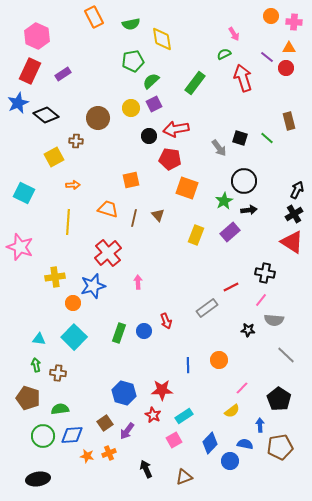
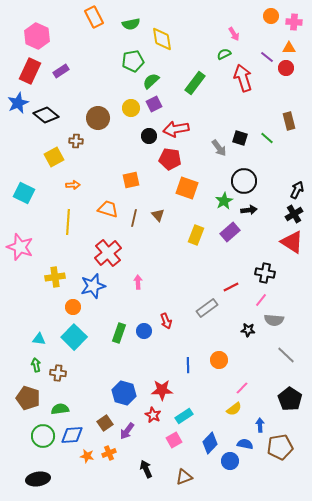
purple rectangle at (63, 74): moved 2 px left, 3 px up
orange circle at (73, 303): moved 4 px down
black pentagon at (279, 399): moved 11 px right
yellow semicircle at (232, 411): moved 2 px right, 2 px up
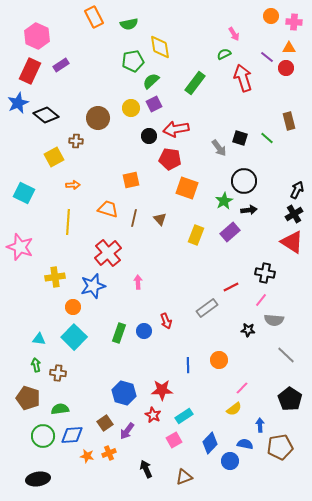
green semicircle at (131, 24): moved 2 px left
yellow diamond at (162, 39): moved 2 px left, 8 px down
purple rectangle at (61, 71): moved 6 px up
brown triangle at (158, 215): moved 2 px right, 4 px down
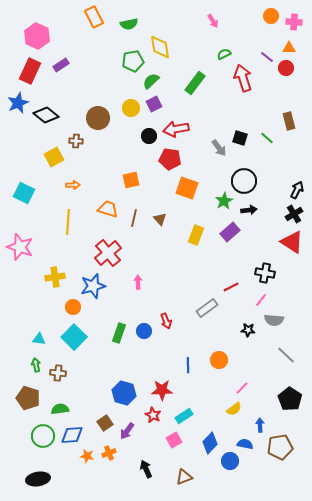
pink arrow at (234, 34): moved 21 px left, 13 px up
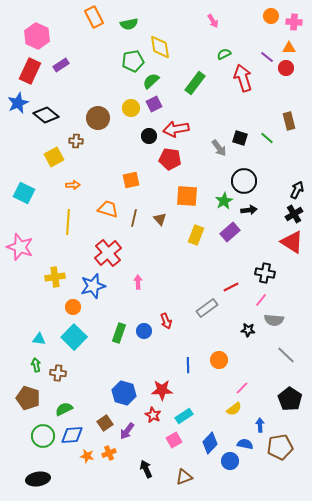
orange square at (187, 188): moved 8 px down; rotated 15 degrees counterclockwise
green semicircle at (60, 409): moved 4 px right; rotated 18 degrees counterclockwise
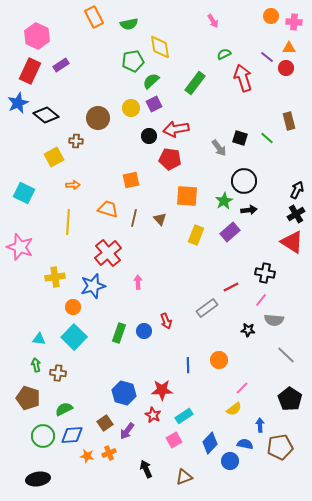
black cross at (294, 214): moved 2 px right
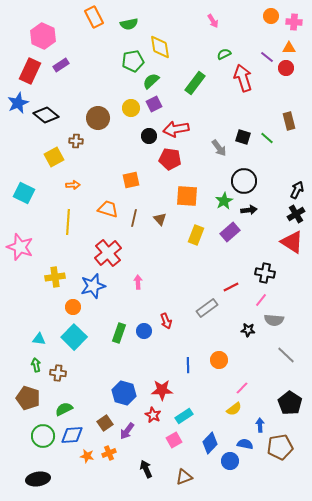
pink hexagon at (37, 36): moved 6 px right
black square at (240, 138): moved 3 px right, 1 px up
black pentagon at (290, 399): moved 4 px down
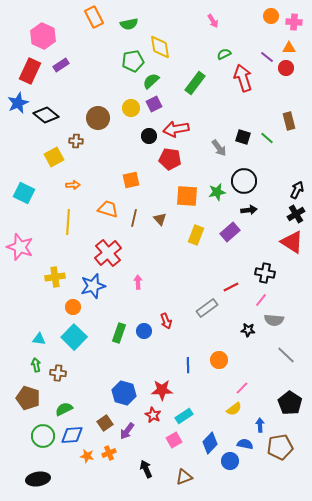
green star at (224, 201): moved 7 px left, 9 px up; rotated 18 degrees clockwise
